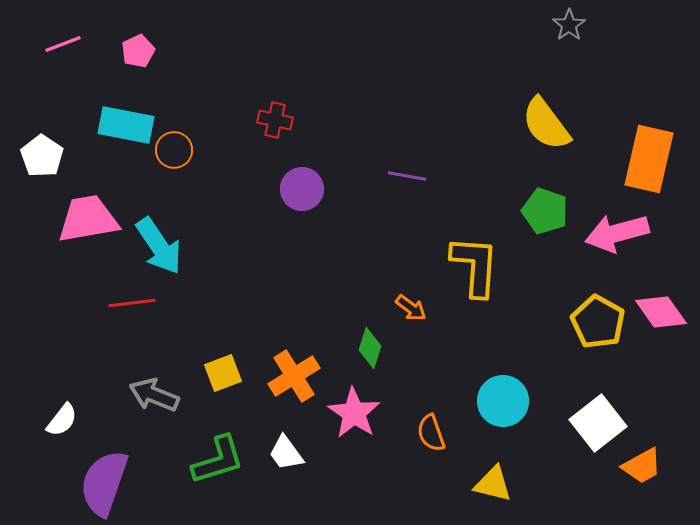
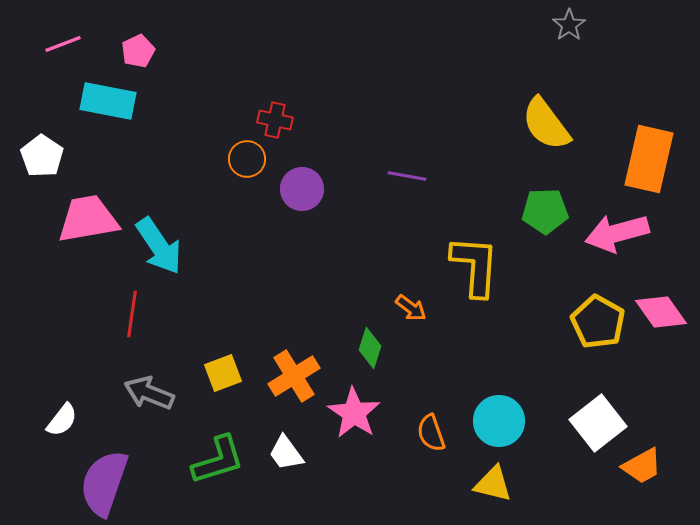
cyan rectangle: moved 18 px left, 24 px up
orange circle: moved 73 px right, 9 px down
green pentagon: rotated 21 degrees counterclockwise
red line: moved 11 px down; rotated 75 degrees counterclockwise
gray arrow: moved 5 px left, 2 px up
cyan circle: moved 4 px left, 20 px down
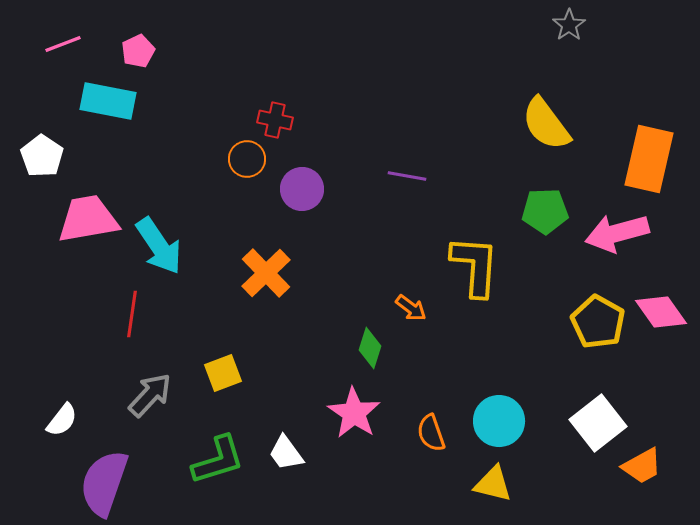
orange cross: moved 28 px left, 103 px up; rotated 12 degrees counterclockwise
gray arrow: moved 1 px right, 2 px down; rotated 111 degrees clockwise
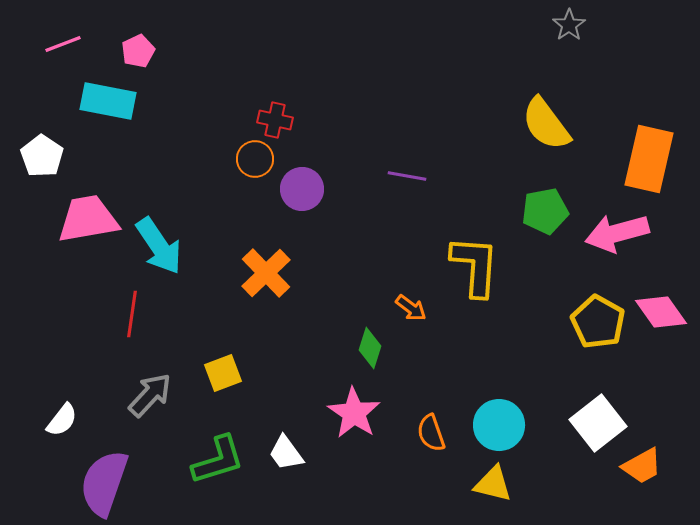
orange circle: moved 8 px right
green pentagon: rotated 9 degrees counterclockwise
cyan circle: moved 4 px down
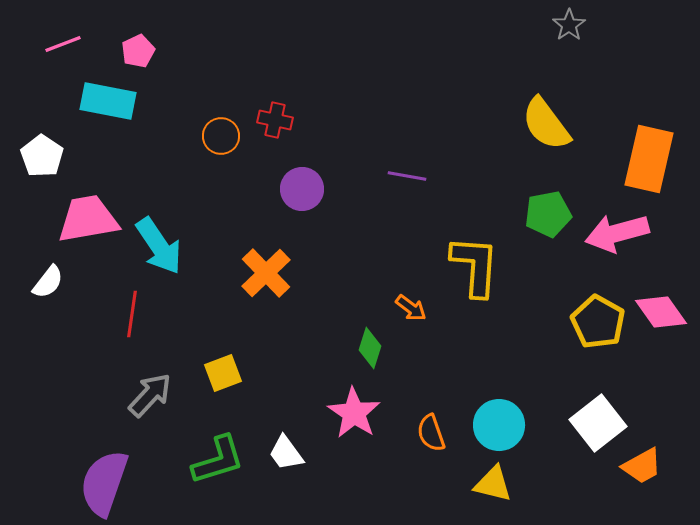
orange circle: moved 34 px left, 23 px up
green pentagon: moved 3 px right, 3 px down
white semicircle: moved 14 px left, 138 px up
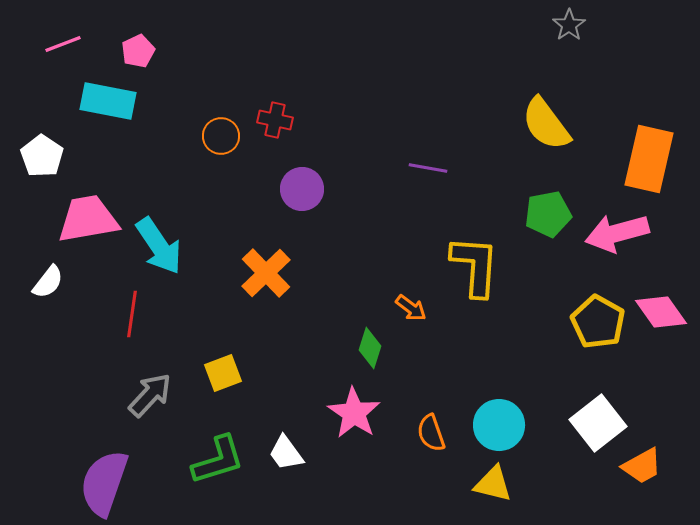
purple line: moved 21 px right, 8 px up
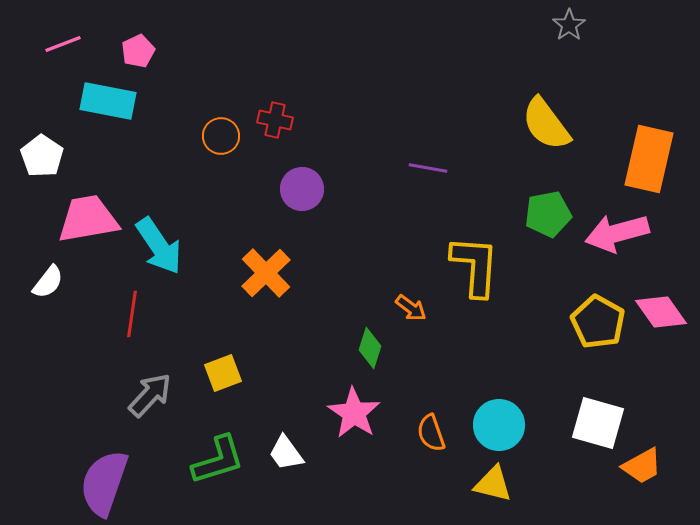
white square: rotated 36 degrees counterclockwise
